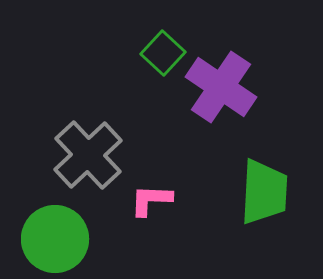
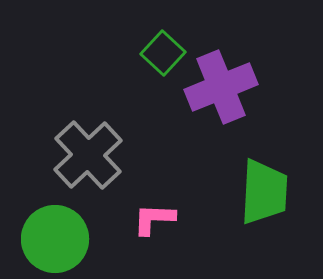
purple cross: rotated 34 degrees clockwise
pink L-shape: moved 3 px right, 19 px down
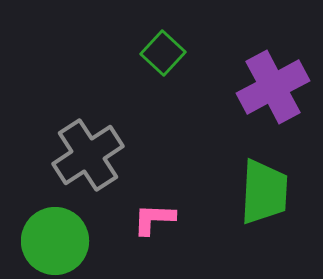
purple cross: moved 52 px right; rotated 6 degrees counterclockwise
gray cross: rotated 10 degrees clockwise
green circle: moved 2 px down
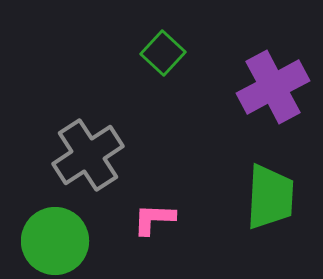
green trapezoid: moved 6 px right, 5 px down
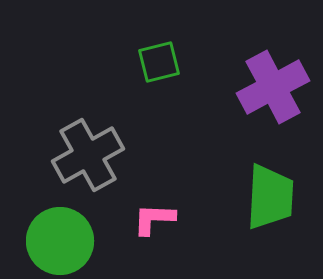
green square: moved 4 px left, 9 px down; rotated 33 degrees clockwise
gray cross: rotated 4 degrees clockwise
green circle: moved 5 px right
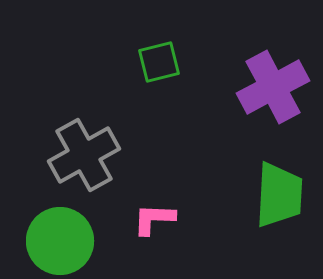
gray cross: moved 4 px left
green trapezoid: moved 9 px right, 2 px up
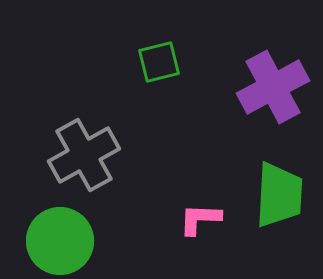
pink L-shape: moved 46 px right
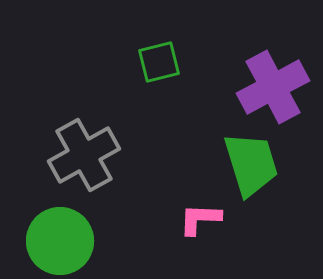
green trapezoid: moved 28 px left, 31 px up; rotated 20 degrees counterclockwise
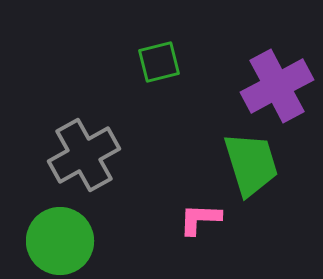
purple cross: moved 4 px right, 1 px up
